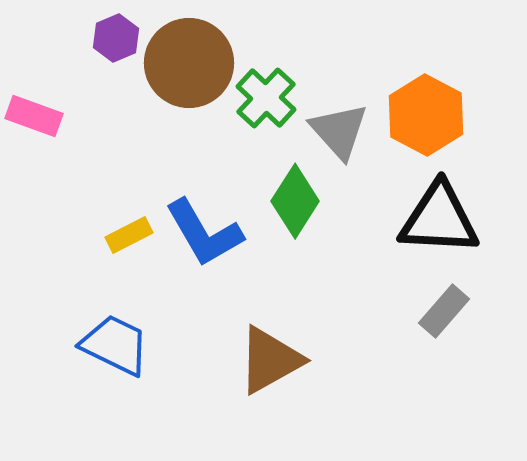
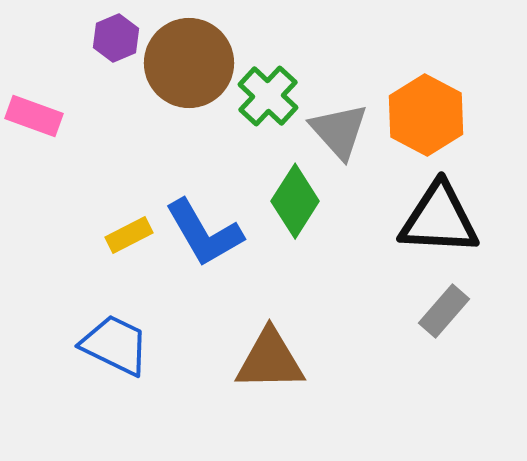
green cross: moved 2 px right, 2 px up
brown triangle: rotated 28 degrees clockwise
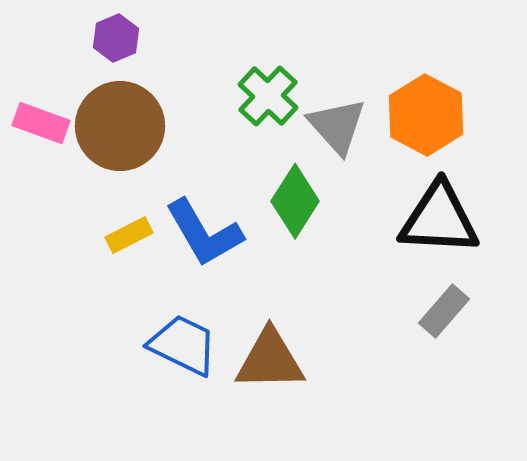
brown circle: moved 69 px left, 63 px down
pink rectangle: moved 7 px right, 7 px down
gray triangle: moved 2 px left, 5 px up
blue trapezoid: moved 68 px right
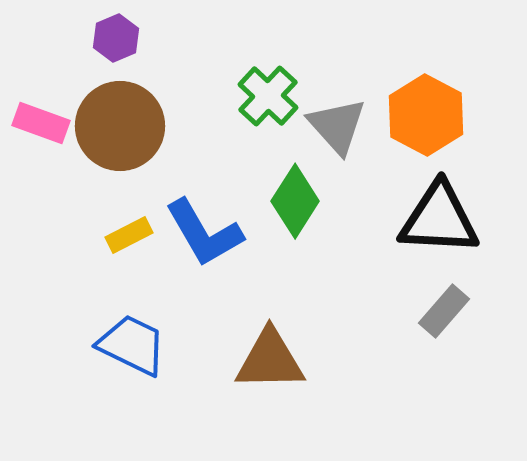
blue trapezoid: moved 51 px left
